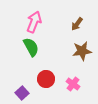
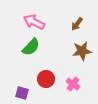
pink arrow: rotated 85 degrees counterclockwise
green semicircle: rotated 72 degrees clockwise
purple square: rotated 32 degrees counterclockwise
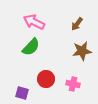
pink cross: rotated 24 degrees counterclockwise
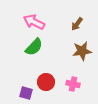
green semicircle: moved 3 px right
red circle: moved 3 px down
purple square: moved 4 px right
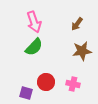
pink arrow: rotated 135 degrees counterclockwise
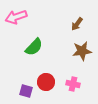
pink arrow: moved 18 px left, 5 px up; rotated 90 degrees clockwise
purple square: moved 2 px up
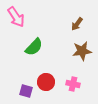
pink arrow: rotated 105 degrees counterclockwise
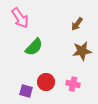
pink arrow: moved 4 px right, 1 px down
